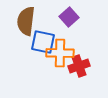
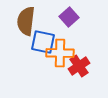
red cross: rotated 15 degrees counterclockwise
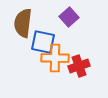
brown semicircle: moved 3 px left, 2 px down
orange cross: moved 5 px left, 5 px down
red cross: rotated 15 degrees clockwise
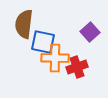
purple square: moved 21 px right, 15 px down
brown semicircle: moved 1 px right, 1 px down
red cross: moved 2 px left, 1 px down
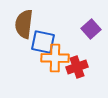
purple square: moved 1 px right, 3 px up
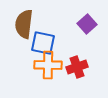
purple square: moved 4 px left, 5 px up
blue square: moved 1 px down
orange cross: moved 7 px left, 7 px down
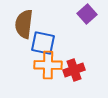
purple square: moved 10 px up
red cross: moved 3 px left, 3 px down
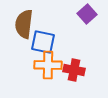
blue square: moved 1 px up
red cross: rotated 30 degrees clockwise
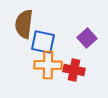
purple square: moved 24 px down
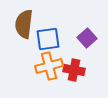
blue square: moved 5 px right, 3 px up; rotated 20 degrees counterclockwise
orange cross: moved 1 px right, 1 px down; rotated 16 degrees counterclockwise
